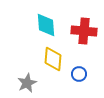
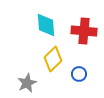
yellow diamond: rotated 40 degrees clockwise
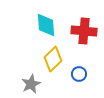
gray star: moved 4 px right, 1 px down
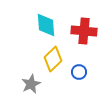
blue circle: moved 2 px up
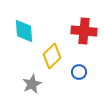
cyan diamond: moved 22 px left, 6 px down
yellow diamond: moved 1 px left, 3 px up
gray star: moved 1 px right
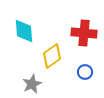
red cross: moved 2 px down
yellow diamond: rotated 10 degrees clockwise
blue circle: moved 6 px right
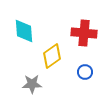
gray star: rotated 24 degrees clockwise
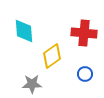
blue circle: moved 2 px down
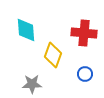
cyan diamond: moved 2 px right, 1 px up
yellow diamond: moved 1 px right, 1 px up; rotated 35 degrees counterclockwise
